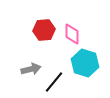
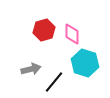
red hexagon: rotated 10 degrees counterclockwise
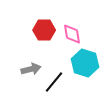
red hexagon: rotated 15 degrees clockwise
pink diamond: rotated 10 degrees counterclockwise
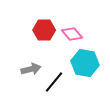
pink diamond: rotated 30 degrees counterclockwise
cyan hexagon: rotated 8 degrees counterclockwise
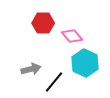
red hexagon: moved 1 px left, 7 px up
pink diamond: moved 2 px down
cyan hexagon: rotated 16 degrees clockwise
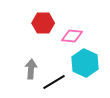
pink diamond: rotated 45 degrees counterclockwise
gray arrow: rotated 72 degrees counterclockwise
black line: rotated 20 degrees clockwise
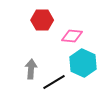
red hexagon: moved 1 px left, 3 px up
cyan hexagon: moved 2 px left
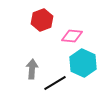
red hexagon: rotated 20 degrees counterclockwise
gray arrow: moved 1 px right
black line: moved 1 px right, 1 px down
